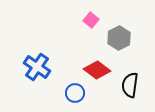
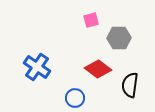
pink square: rotated 35 degrees clockwise
gray hexagon: rotated 25 degrees clockwise
red diamond: moved 1 px right, 1 px up
blue circle: moved 5 px down
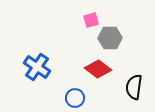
gray hexagon: moved 9 px left
black semicircle: moved 4 px right, 2 px down
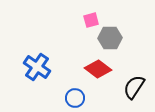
black semicircle: rotated 25 degrees clockwise
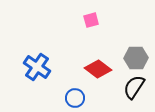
gray hexagon: moved 26 px right, 20 px down
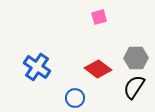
pink square: moved 8 px right, 3 px up
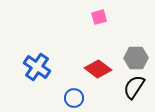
blue circle: moved 1 px left
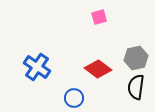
gray hexagon: rotated 10 degrees counterclockwise
black semicircle: moved 2 px right; rotated 25 degrees counterclockwise
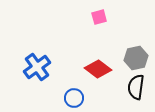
blue cross: rotated 20 degrees clockwise
